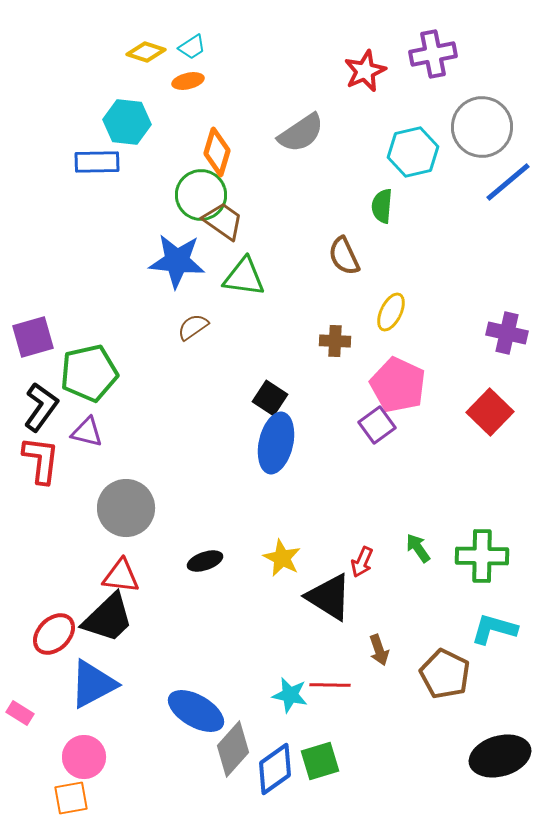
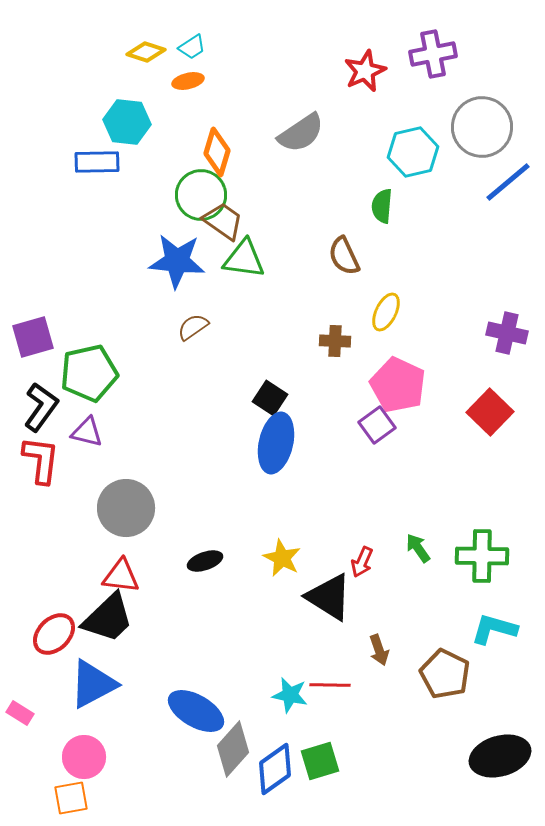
green triangle at (244, 277): moved 18 px up
yellow ellipse at (391, 312): moved 5 px left
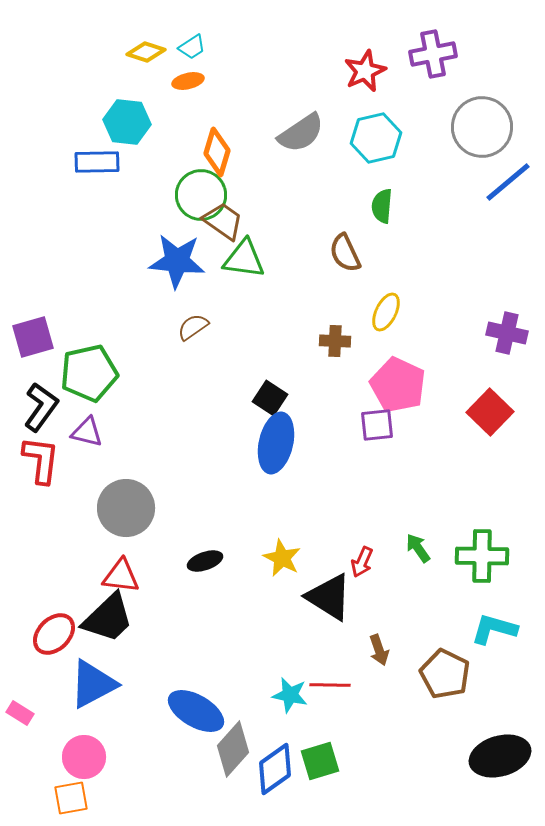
cyan hexagon at (413, 152): moved 37 px left, 14 px up
brown semicircle at (344, 256): moved 1 px right, 3 px up
purple square at (377, 425): rotated 30 degrees clockwise
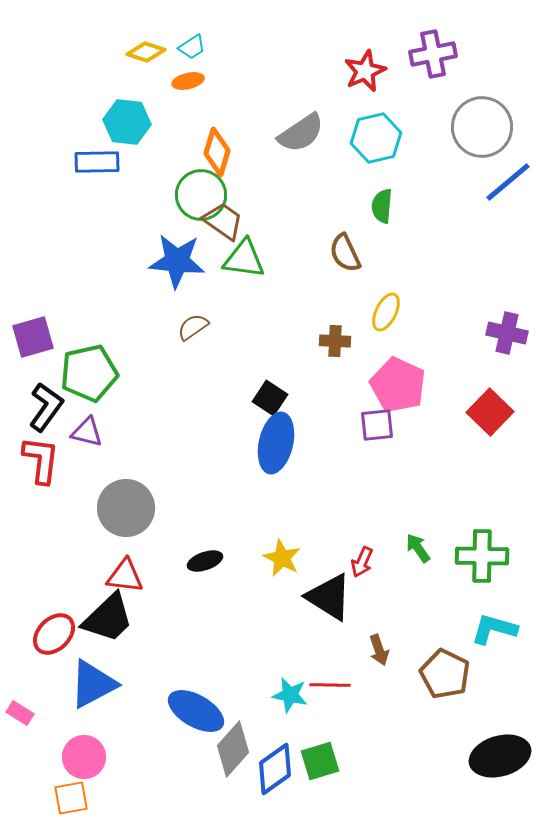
black L-shape at (41, 407): moved 5 px right
red triangle at (121, 576): moved 4 px right
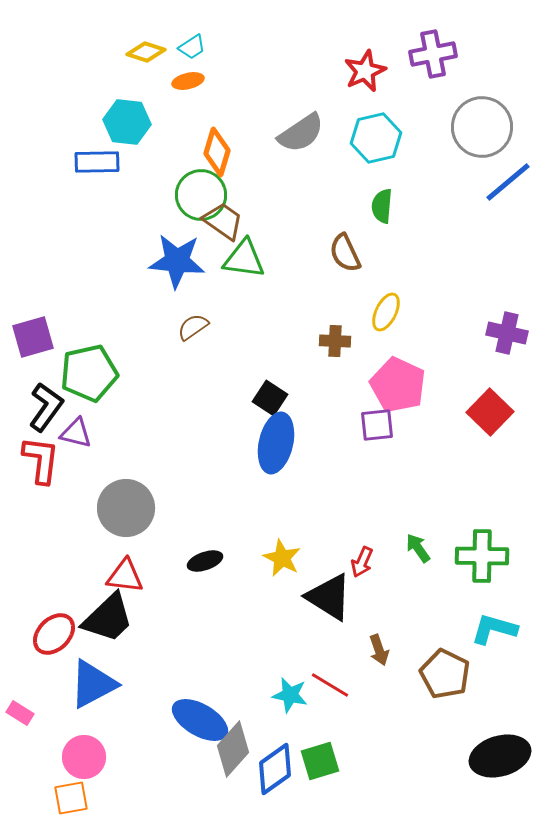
purple triangle at (87, 432): moved 11 px left, 1 px down
red line at (330, 685): rotated 30 degrees clockwise
blue ellipse at (196, 711): moved 4 px right, 9 px down
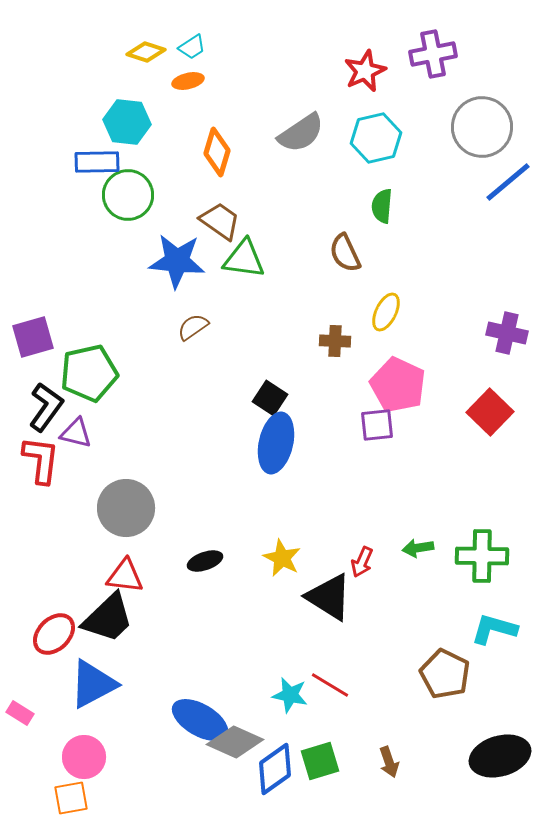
green circle at (201, 195): moved 73 px left
brown trapezoid at (223, 221): moved 3 px left
green arrow at (418, 548): rotated 64 degrees counterclockwise
brown arrow at (379, 650): moved 10 px right, 112 px down
gray diamond at (233, 749): moved 2 px right, 7 px up; rotated 72 degrees clockwise
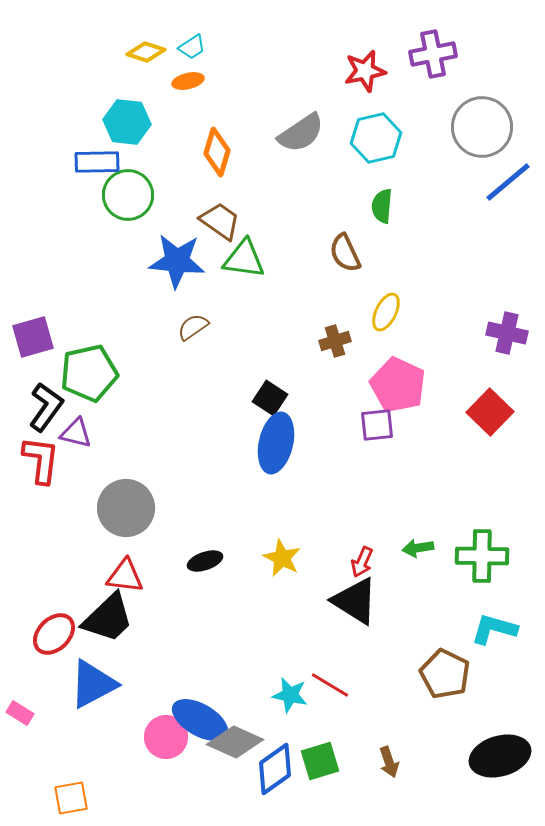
red star at (365, 71): rotated 12 degrees clockwise
brown cross at (335, 341): rotated 20 degrees counterclockwise
black triangle at (329, 597): moved 26 px right, 4 px down
pink circle at (84, 757): moved 82 px right, 20 px up
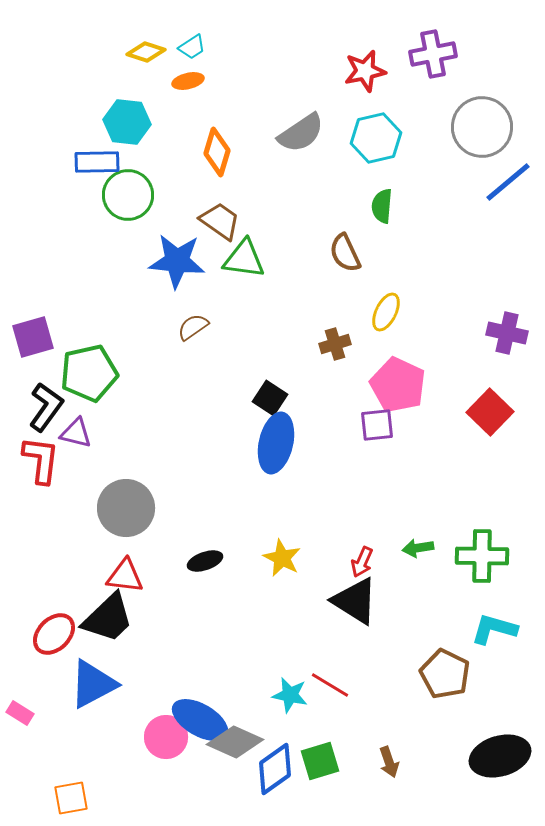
brown cross at (335, 341): moved 3 px down
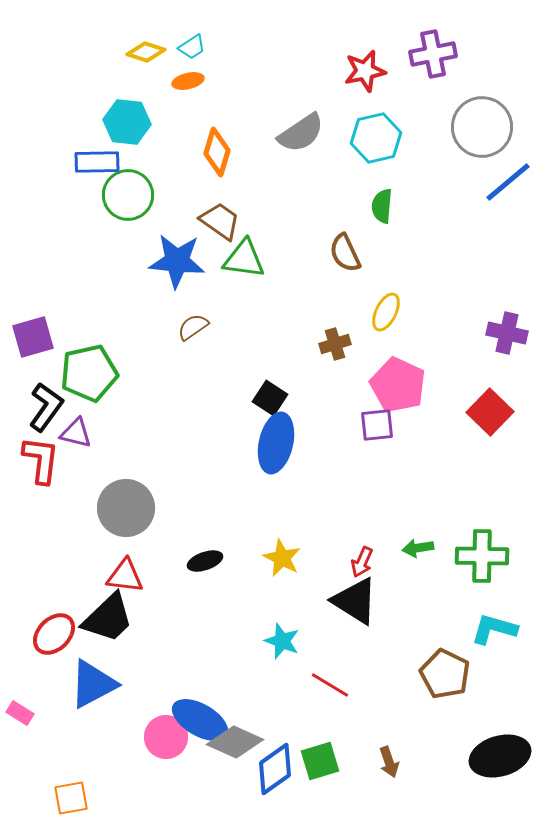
cyan star at (290, 695): moved 8 px left, 54 px up; rotated 9 degrees clockwise
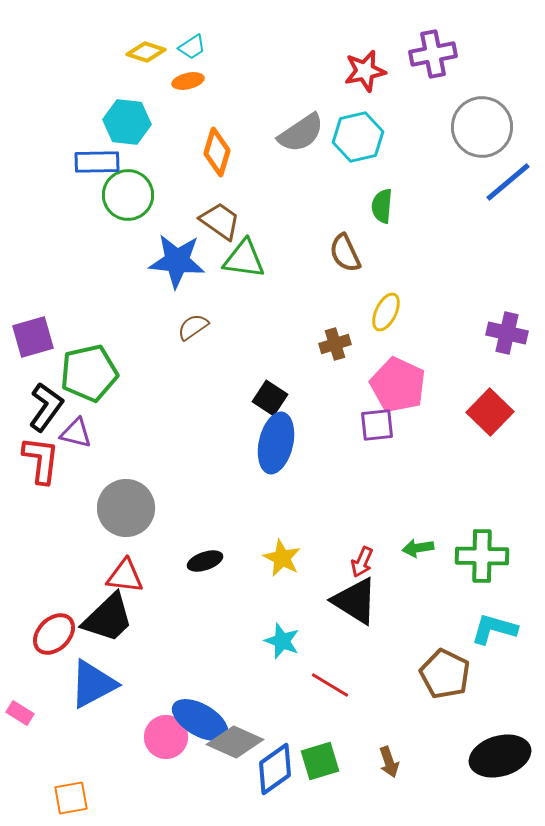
cyan hexagon at (376, 138): moved 18 px left, 1 px up
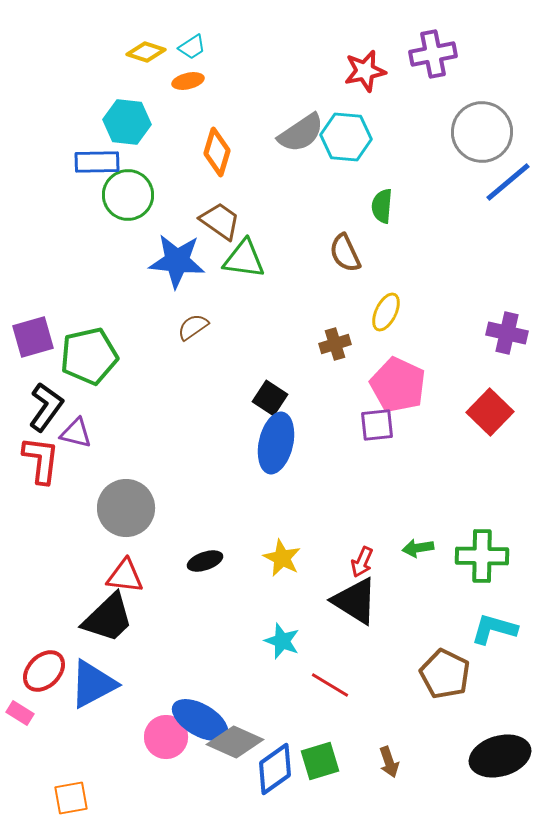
gray circle at (482, 127): moved 5 px down
cyan hexagon at (358, 137): moved 12 px left; rotated 18 degrees clockwise
green pentagon at (89, 373): moved 17 px up
red ellipse at (54, 634): moved 10 px left, 37 px down
